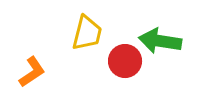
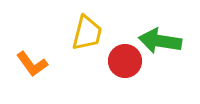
orange L-shape: moved 8 px up; rotated 88 degrees clockwise
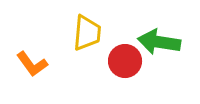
yellow trapezoid: rotated 9 degrees counterclockwise
green arrow: moved 1 px left, 1 px down
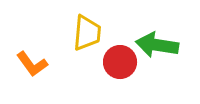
green arrow: moved 2 px left, 3 px down
red circle: moved 5 px left, 1 px down
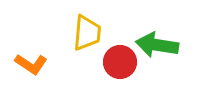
orange L-shape: moved 1 px left; rotated 20 degrees counterclockwise
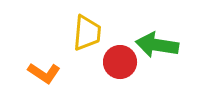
orange L-shape: moved 13 px right, 9 px down
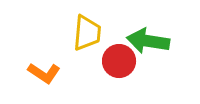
green arrow: moved 9 px left, 4 px up
red circle: moved 1 px left, 1 px up
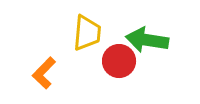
green arrow: moved 1 px left, 1 px up
orange L-shape: rotated 100 degrees clockwise
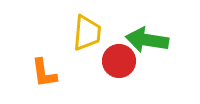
orange L-shape: rotated 52 degrees counterclockwise
